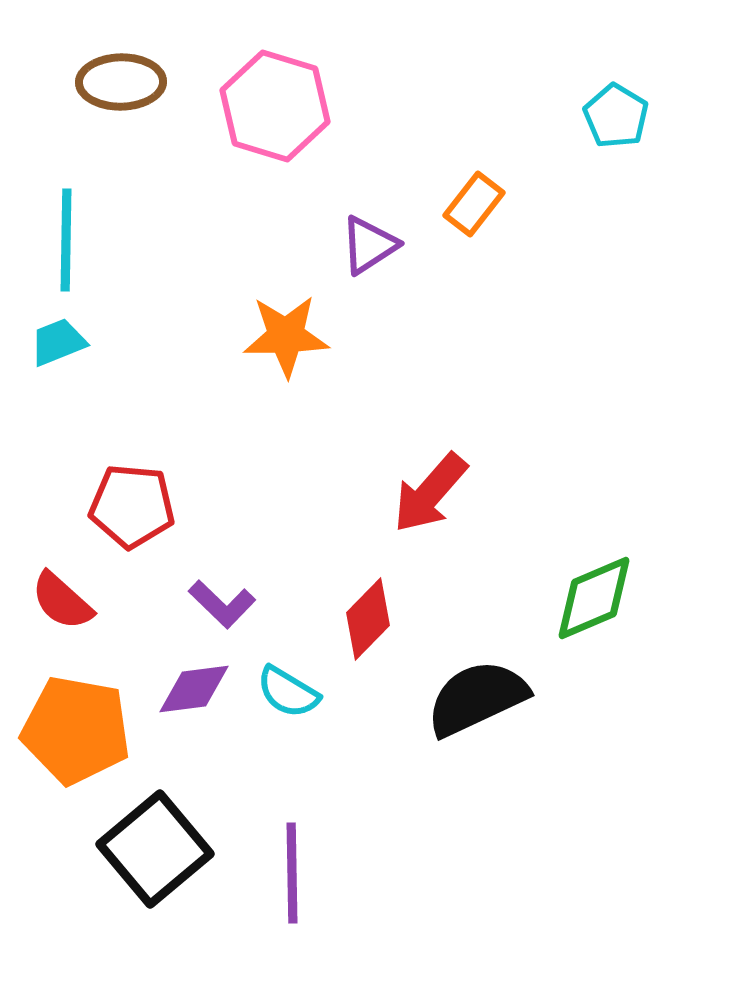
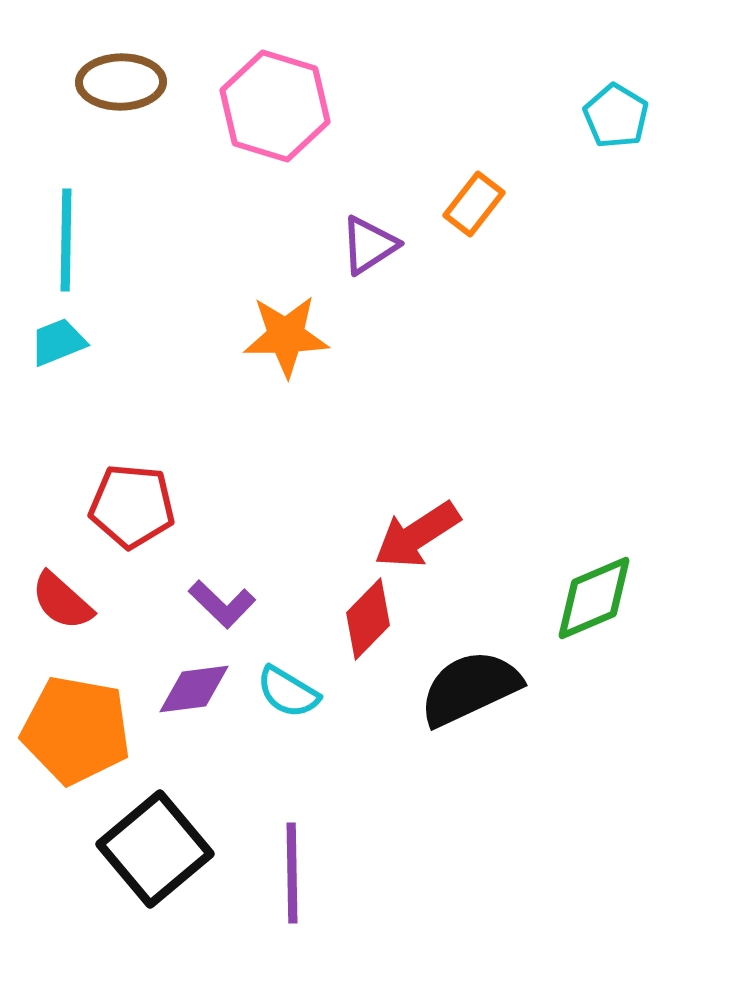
red arrow: moved 13 px left, 42 px down; rotated 16 degrees clockwise
black semicircle: moved 7 px left, 10 px up
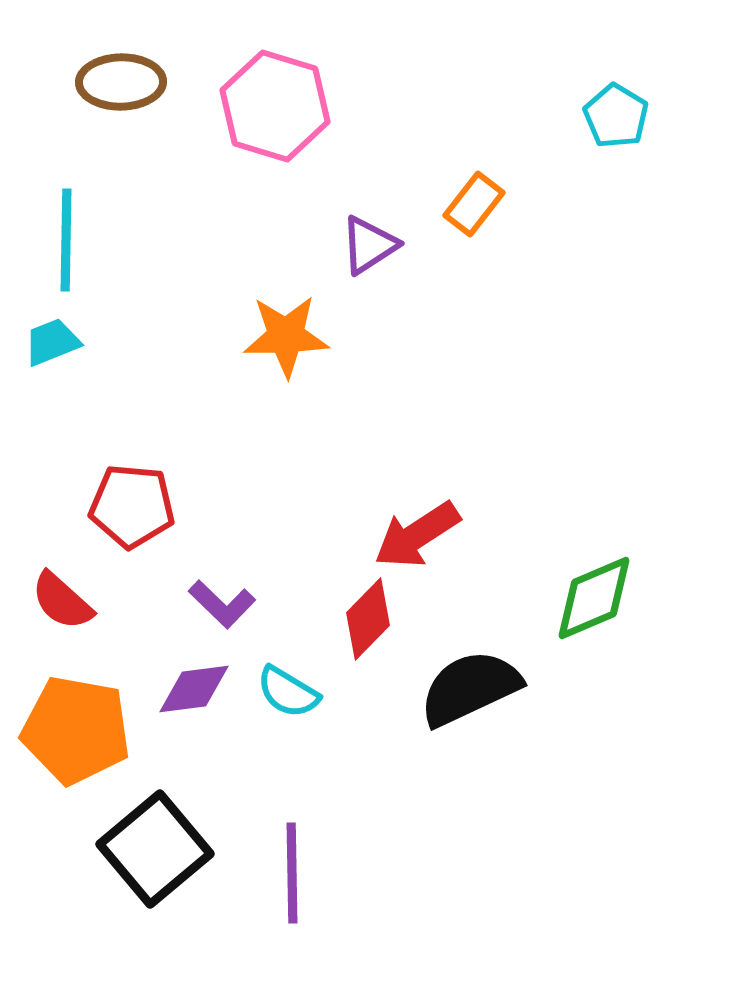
cyan trapezoid: moved 6 px left
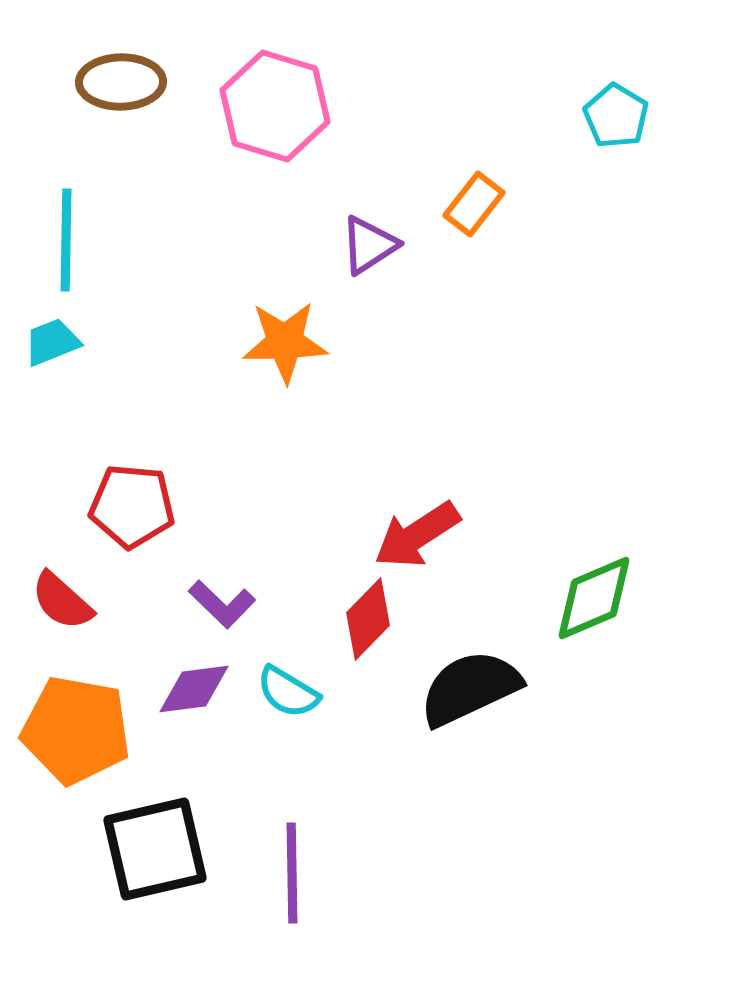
orange star: moved 1 px left, 6 px down
black square: rotated 27 degrees clockwise
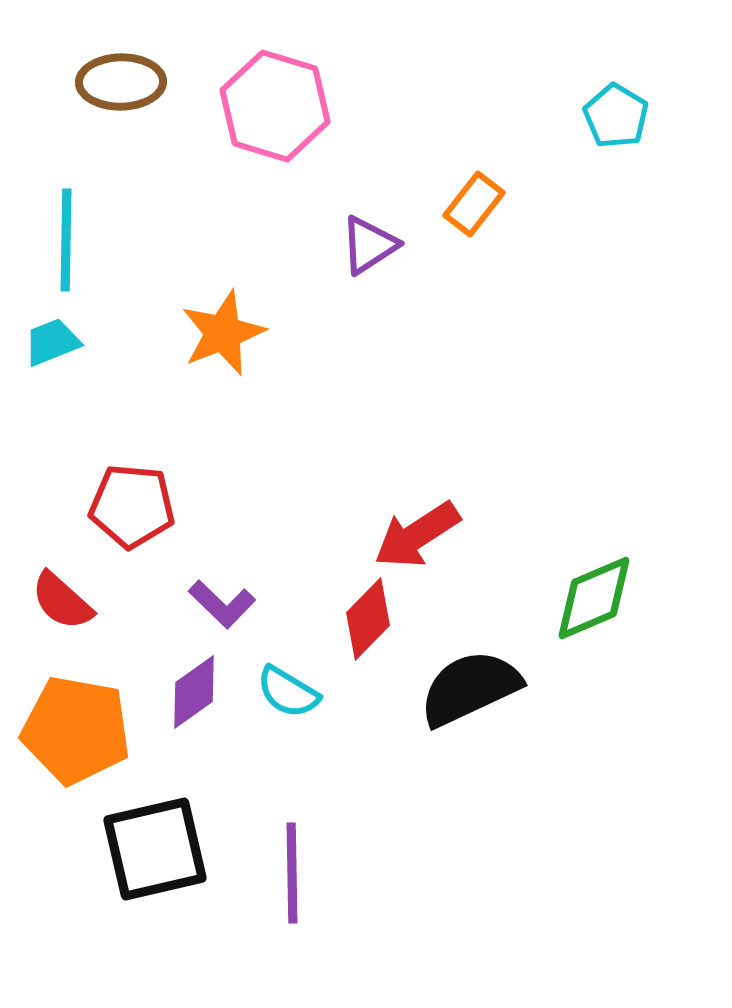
orange star: moved 62 px left, 9 px up; rotated 20 degrees counterclockwise
purple diamond: moved 3 px down; rotated 28 degrees counterclockwise
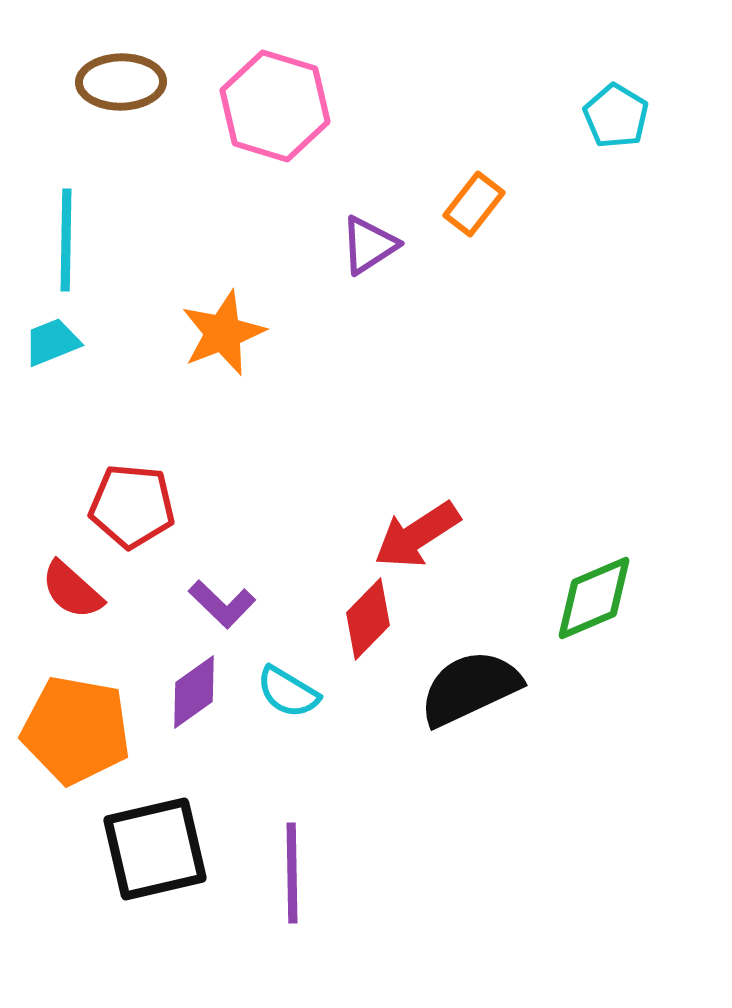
red semicircle: moved 10 px right, 11 px up
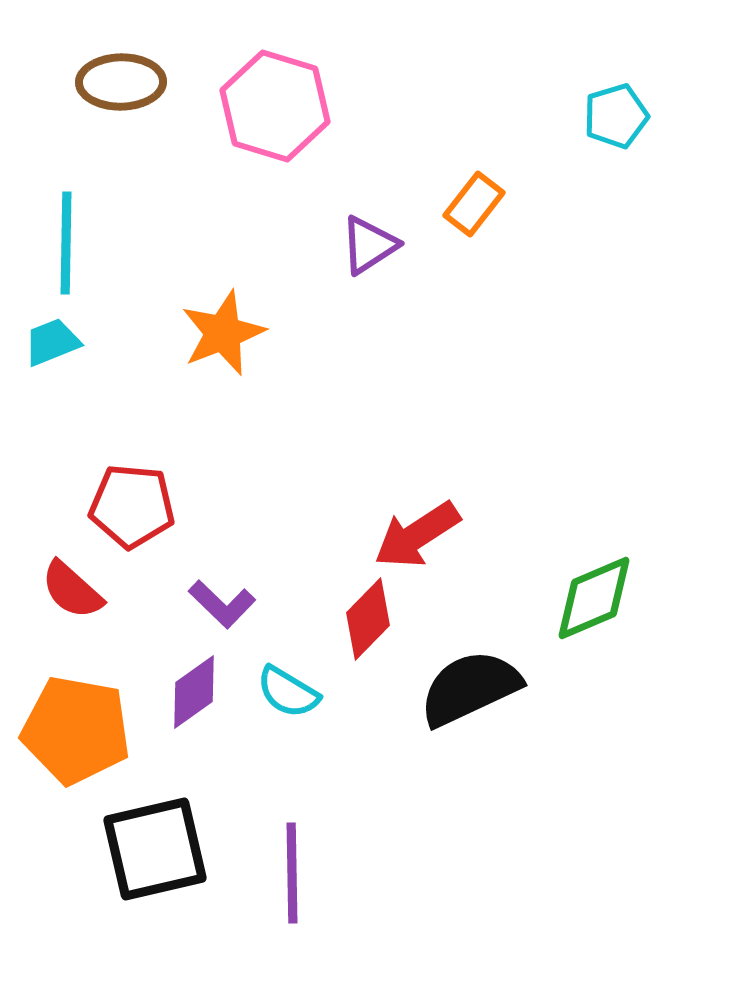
cyan pentagon: rotated 24 degrees clockwise
cyan line: moved 3 px down
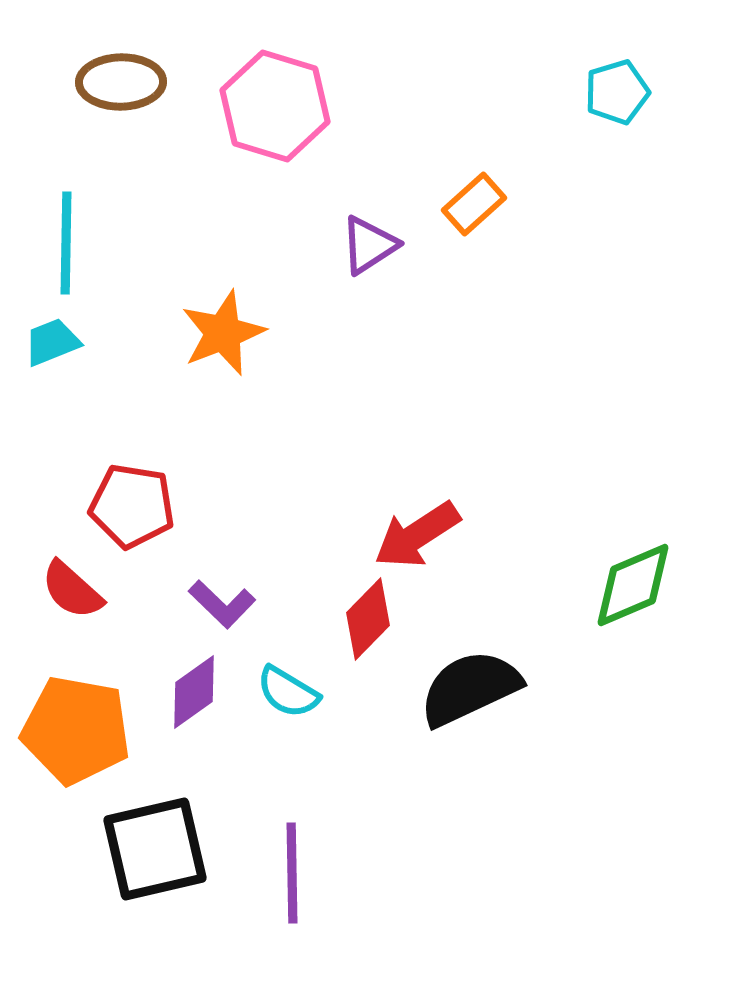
cyan pentagon: moved 1 px right, 24 px up
orange rectangle: rotated 10 degrees clockwise
red pentagon: rotated 4 degrees clockwise
green diamond: moved 39 px right, 13 px up
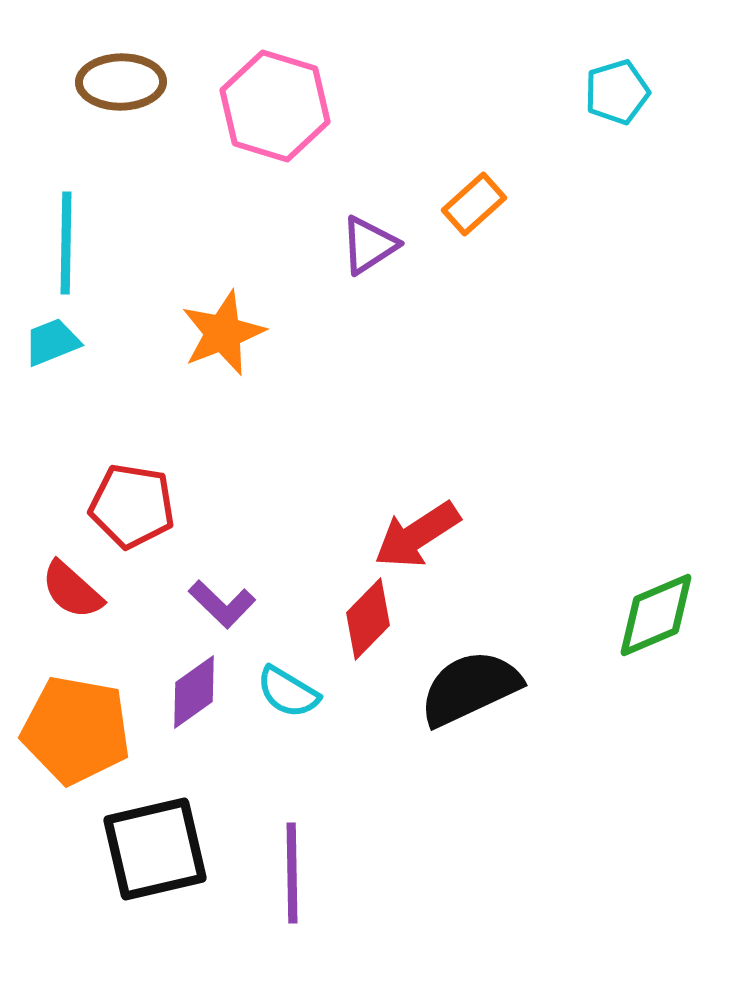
green diamond: moved 23 px right, 30 px down
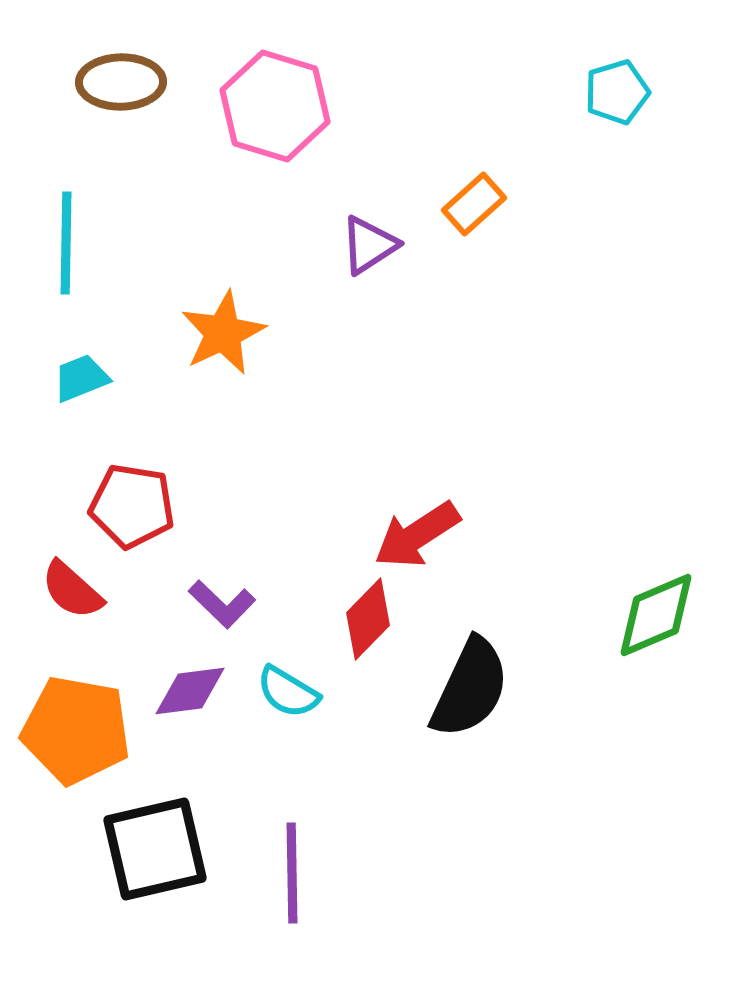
orange star: rotated 4 degrees counterclockwise
cyan trapezoid: moved 29 px right, 36 px down
black semicircle: rotated 140 degrees clockwise
purple diamond: moved 4 px left, 1 px up; rotated 28 degrees clockwise
